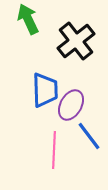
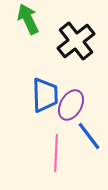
blue trapezoid: moved 5 px down
pink line: moved 2 px right, 3 px down
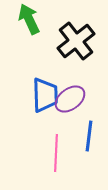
green arrow: moved 1 px right
purple ellipse: moved 1 px left, 6 px up; rotated 24 degrees clockwise
blue line: rotated 44 degrees clockwise
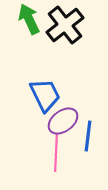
black cross: moved 11 px left, 16 px up
blue trapezoid: rotated 24 degrees counterclockwise
purple ellipse: moved 7 px left, 22 px down
blue line: moved 1 px left
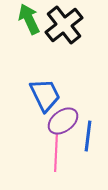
black cross: moved 1 px left
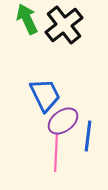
green arrow: moved 2 px left
